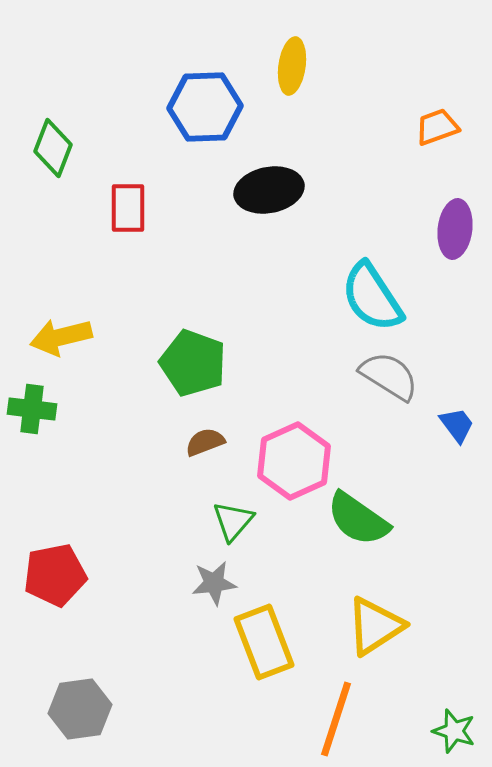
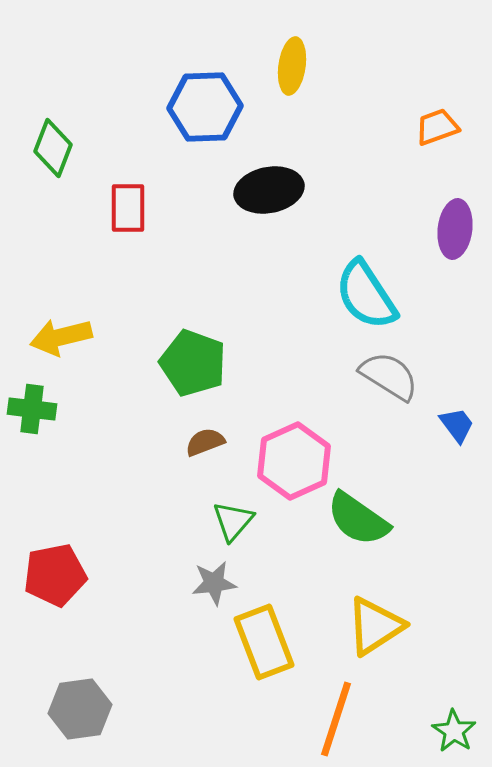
cyan semicircle: moved 6 px left, 2 px up
green star: rotated 15 degrees clockwise
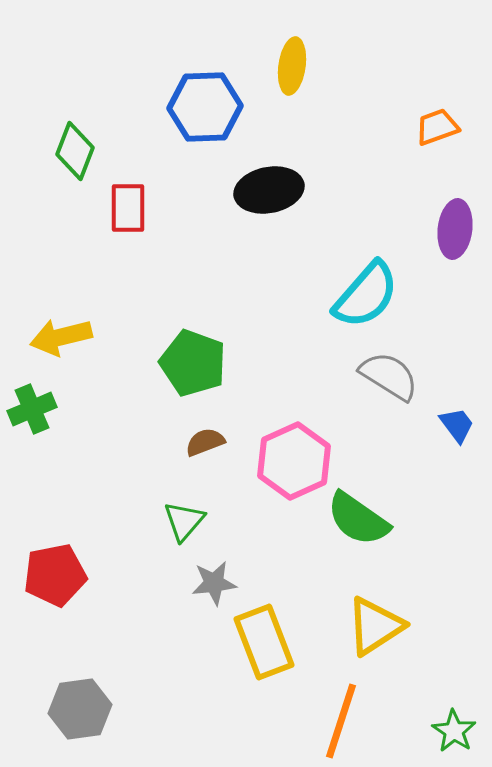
green diamond: moved 22 px right, 3 px down
cyan semicircle: rotated 106 degrees counterclockwise
green cross: rotated 30 degrees counterclockwise
green triangle: moved 49 px left
orange line: moved 5 px right, 2 px down
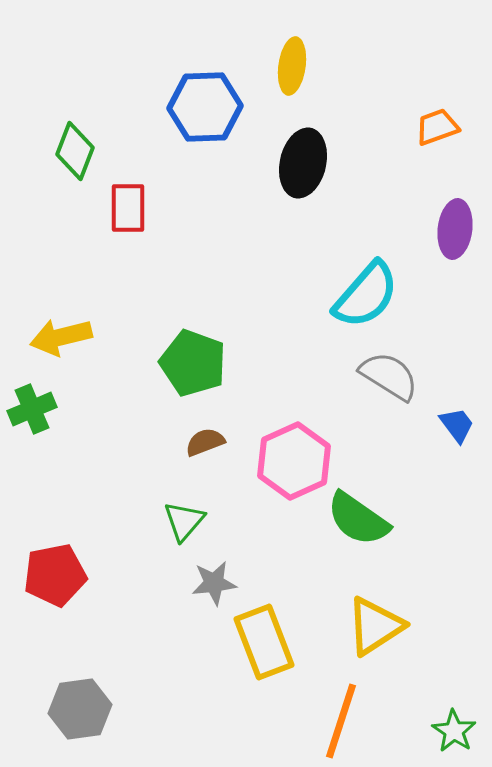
black ellipse: moved 34 px right, 27 px up; rotated 66 degrees counterclockwise
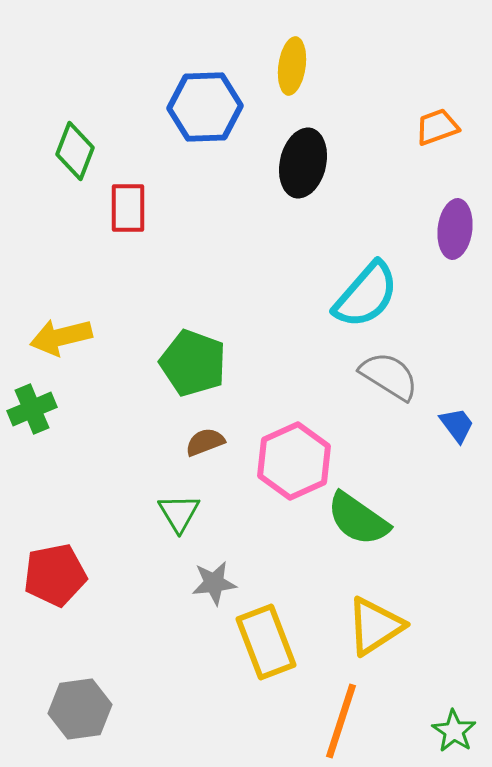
green triangle: moved 5 px left, 8 px up; rotated 12 degrees counterclockwise
yellow rectangle: moved 2 px right
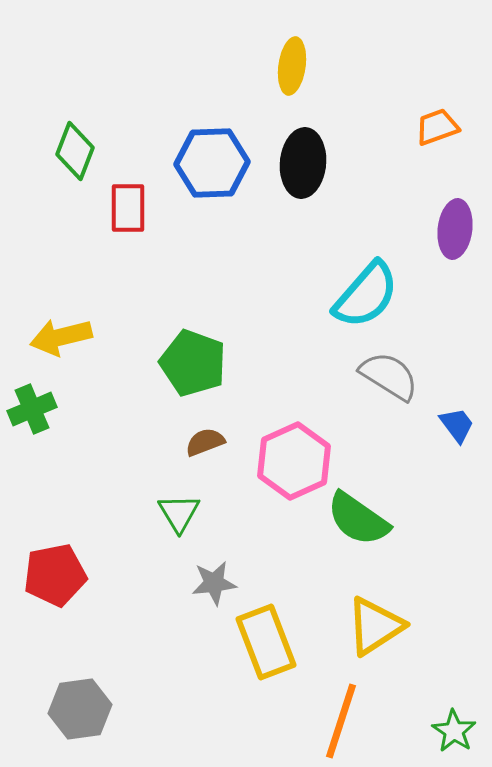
blue hexagon: moved 7 px right, 56 px down
black ellipse: rotated 8 degrees counterclockwise
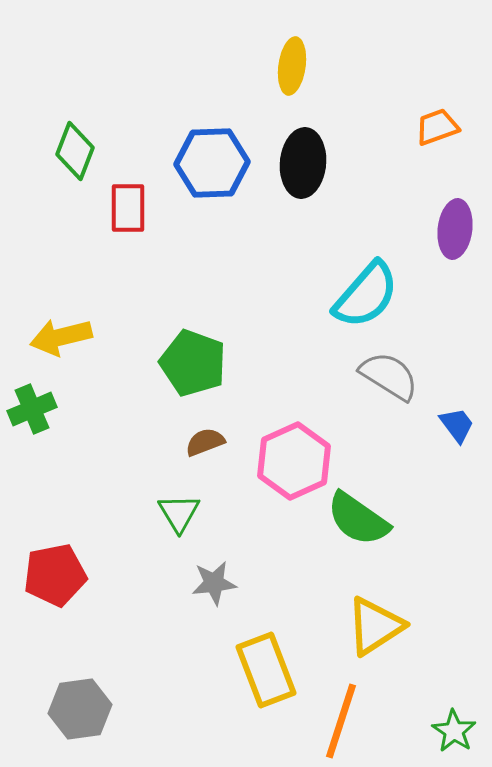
yellow rectangle: moved 28 px down
